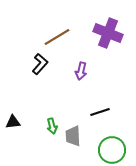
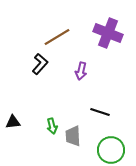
black line: rotated 36 degrees clockwise
green circle: moved 1 px left
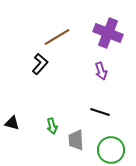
purple arrow: moved 20 px right; rotated 30 degrees counterclockwise
black triangle: moved 1 px left, 1 px down; rotated 21 degrees clockwise
gray trapezoid: moved 3 px right, 4 px down
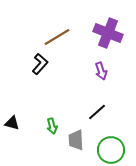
black line: moved 3 px left; rotated 60 degrees counterclockwise
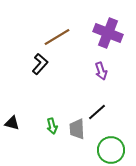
gray trapezoid: moved 1 px right, 11 px up
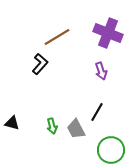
black line: rotated 18 degrees counterclockwise
gray trapezoid: moved 1 px left; rotated 25 degrees counterclockwise
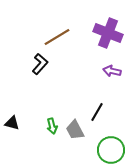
purple arrow: moved 11 px right; rotated 120 degrees clockwise
gray trapezoid: moved 1 px left, 1 px down
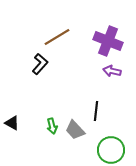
purple cross: moved 8 px down
black line: moved 1 px left, 1 px up; rotated 24 degrees counterclockwise
black triangle: rotated 14 degrees clockwise
gray trapezoid: rotated 15 degrees counterclockwise
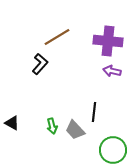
purple cross: rotated 16 degrees counterclockwise
black line: moved 2 px left, 1 px down
green circle: moved 2 px right
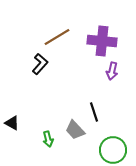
purple cross: moved 6 px left
purple arrow: rotated 90 degrees counterclockwise
black line: rotated 24 degrees counterclockwise
green arrow: moved 4 px left, 13 px down
